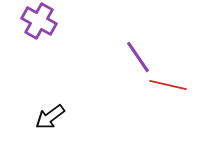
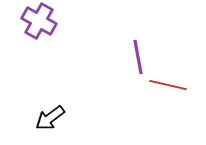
purple line: rotated 24 degrees clockwise
black arrow: moved 1 px down
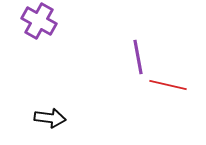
black arrow: rotated 136 degrees counterclockwise
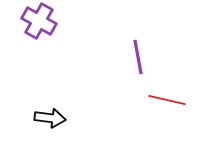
red line: moved 1 px left, 15 px down
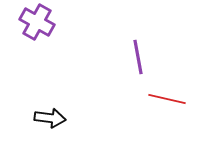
purple cross: moved 2 px left, 1 px down
red line: moved 1 px up
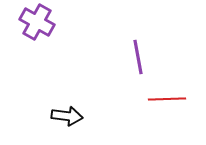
red line: rotated 15 degrees counterclockwise
black arrow: moved 17 px right, 2 px up
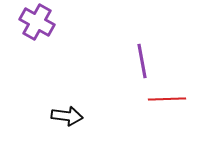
purple line: moved 4 px right, 4 px down
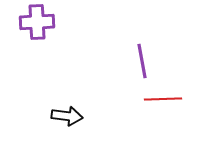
purple cross: rotated 32 degrees counterclockwise
red line: moved 4 px left
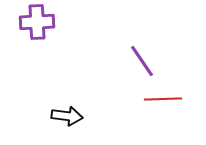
purple line: rotated 24 degrees counterclockwise
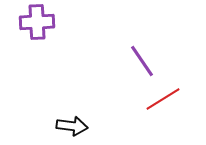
red line: rotated 30 degrees counterclockwise
black arrow: moved 5 px right, 10 px down
